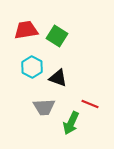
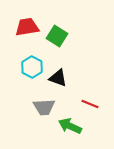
red trapezoid: moved 1 px right, 3 px up
green arrow: moved 1 px left, 3 px down; rotated 90 degrees clockwise
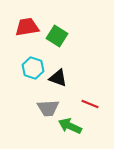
cyan hexagon: moved 1 px right, 1 px down; rotated 10 degrees counterclockwise
gray trapezoid: moved 4 px right, 1 px down
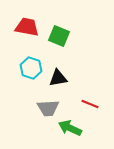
red trapezoid: rotated 20 degrees clockwise
green square: moved 2 px right; rotated 10 degrees counterclockwise
cyan hexagon: moved 2 px left
black triangle: rotated 30 degrees counterclockwise
green arrow: moved 2 px down
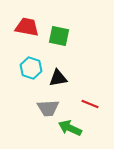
green square: rotated 10 degrees counterclockwise
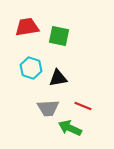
red trapezoid: rotated 20 degrees counterclockwise
red line: moved 7 px left, 2 px down
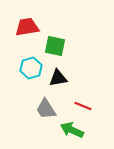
green square: moved 4 px left, 10 px down
cyan hexagon: rotated 25 degrees clockwise
gray trapezoid: moved 2 px left, 1 px down; rotated 60 degrees clockwise
green arrow: moved 2 px right, 2 px down
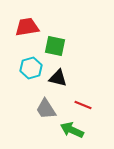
black triangle: rotated 24 degrees clockwise
red line: moved 1 px up
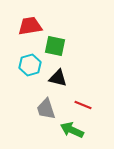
red trapezoid: moved 3 px right, 1 px up
cyan hexagon: moved 1 px left, 3 px up
gray trapezoid: rotated 15 degrees clockwise
